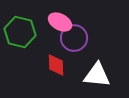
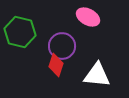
pink ellipse: moved 28 px right, 5 px up
purple circle: moved 12 px left, 8 px down
red diamond: rotated 20 degrees clockwise
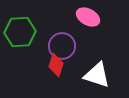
green hexagon: rotated 16 degrees counterclockwise
white triangle: rotated 12 degrees clockwise
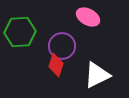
white triangle: rotated 44 degrees counterclockwise
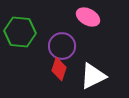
green hexagon: rotated 8 degrees clockwise
red diamond: moved 3 px right, 4 px down
white triangle: moved 4 px left, 1 px down
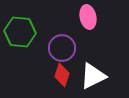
pink ellipse: rotated 50 degrees clockwise
purple circle: moved 2 px down
red diamond: moved 3 px right, 6 px down
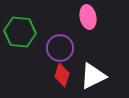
purple circle: moved 2 px left
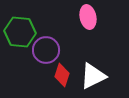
purple circle: moved 14 px left, 2 px down
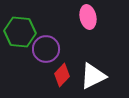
purple circle: moved 1 px up
red diamond: rotated 25 degrees clockwise
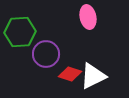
green hexagon: rotated 8 degrees counterclockwise
purple circle: moved 5 px down
red diamond: moved 8 px right, 1 px up; rotated 65 degrees clockwise
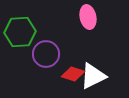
red diamond: moved 3 px right
